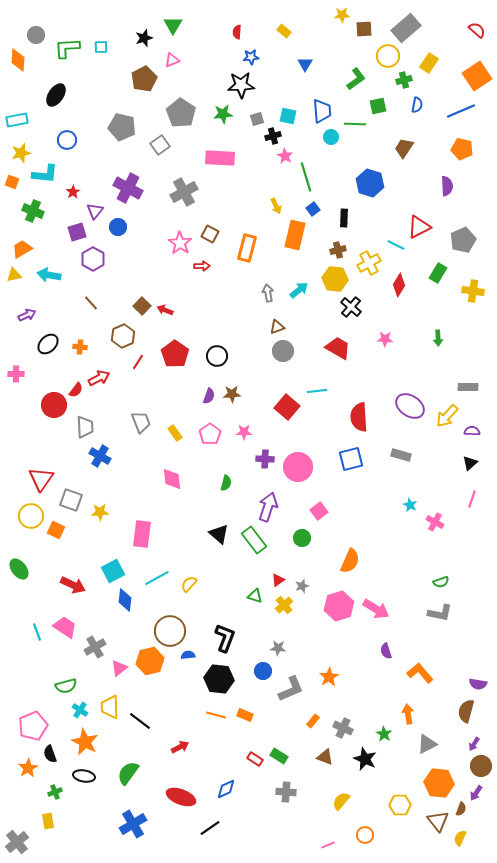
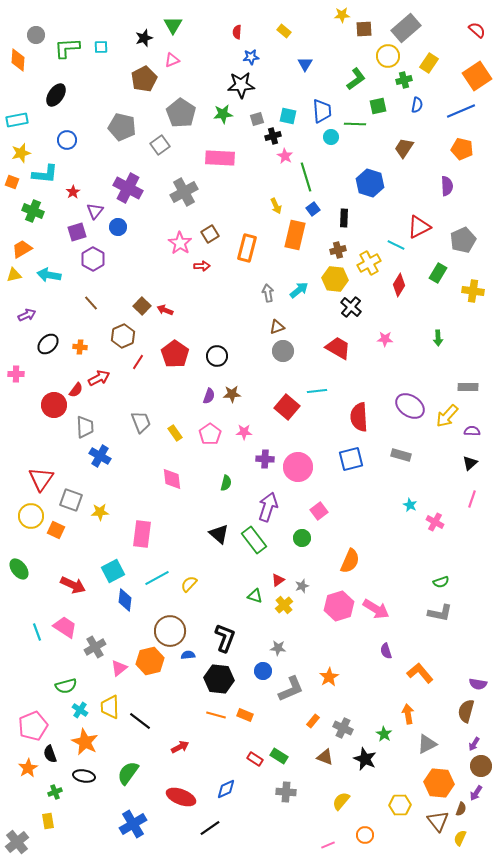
brown square at (210, 234): rotated 30 degrees clockwise
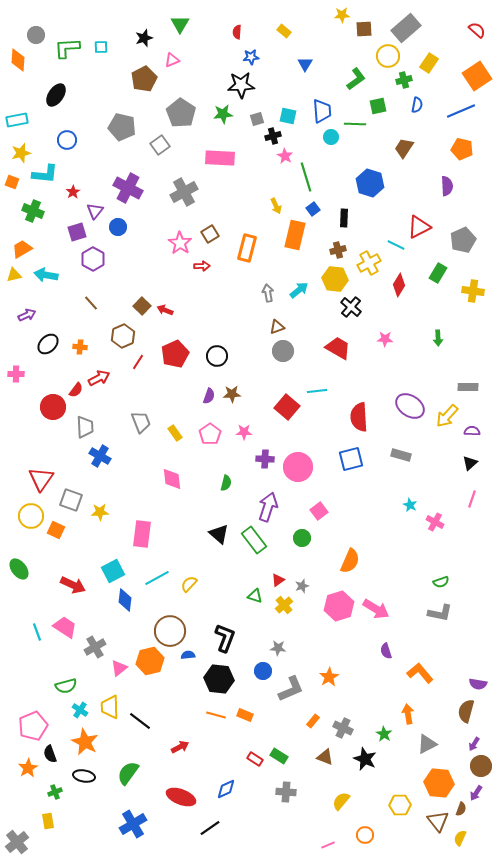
green triangle at (173, 25): moved 7 px right, 1 px up
cyan arrow at (49, 275): moved 3 px left
red pentagon at (175, 354): rotated 12 degrees clockwise
red circle at (54, 405): moved 1 px left, 2 px down
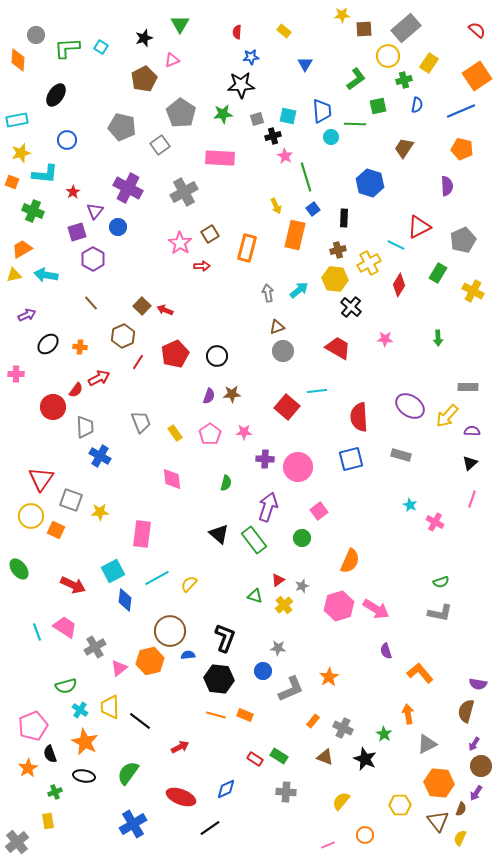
cyan square at (101, 47): rotated 32 degrees clockwise
yellow cross at (473, 291): rotated 20 degrees clockwise
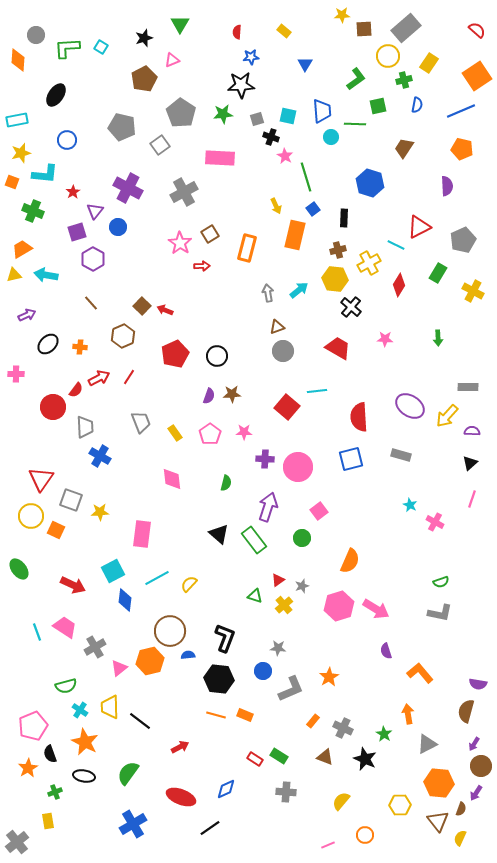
black cross at (273, 136): moved 2 px left, 1 px down; rotated 35 degrees clockwise
red line at (138, 362): moved 9 px left, 15 px down
